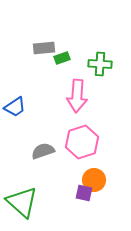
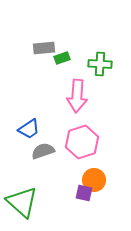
blue trapezoid: moved 14 px right, 22 px down
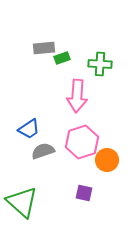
orange circle: moved 13 px right, 20 px up
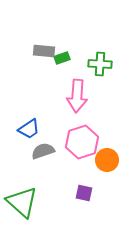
gray rectangle: moved 3 px down; rotated 10 degrees clockwise
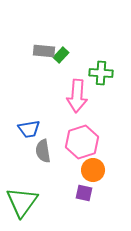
green rectangle: moved 1 px left, 3 px up; rotated 28 degrees counterclockwise
green cross: moved 1 px right, 9 px down
blue trapezoid: rotated 25 degrees clockwise
gray semicircle: rotated 80 degrees counterclockwise
orange circle: moved 14 px left, 10 px down
green triangle: rotated 24 degrees clockwise
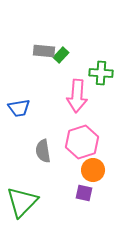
blue trapezoid: moved 10 px left, 21 px up
green triangle: rotated 8 degrees clockwise
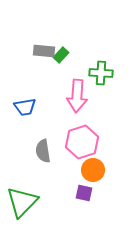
blue trapezoid: moved 6 px right, 1 px up
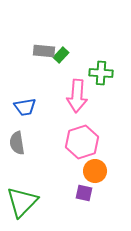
gray semicircle: moved 26 px left, 8 px up
orange circle: moved 2 px right, 1 px down
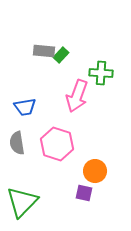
pink arrow: rotated 16 degrees clockwise
pink hexagon: moved 25 px left, 2 px down; rotated 24 degrees counterclockwise
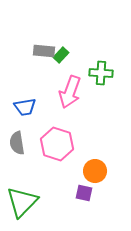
pink arrow: moved 7 px left, 4 px up
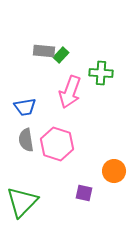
gray semicircle: moved 9 px right, 3 px up
orange circle: moved 19 px right
